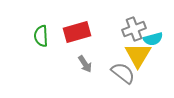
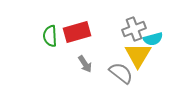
green semicircle: moved 9 px right
gray semicircle: moved 2 px left
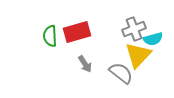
yellow triangle: rotated 12 degrees clockwise
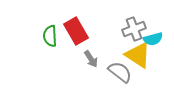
red rectangle: moved 1 px left, 1 px up; rotated 76 degrees clockwise
yellow triangle: rotated 40 degrees counterclockwise
gray arrow: moved 6 px right, 5 px up
gray semicircle: moved 1 px left, 1 px up
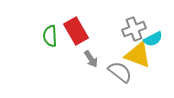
cyan semicircle: rotated 12 degrees counterclockwise
yellow triangle: rotated 12 degrees counterclockwise
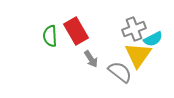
yellow triangle: rotated 44 degrees clockwise
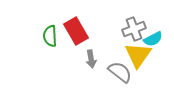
gray arrow: rotated 24 degrees clockwise
